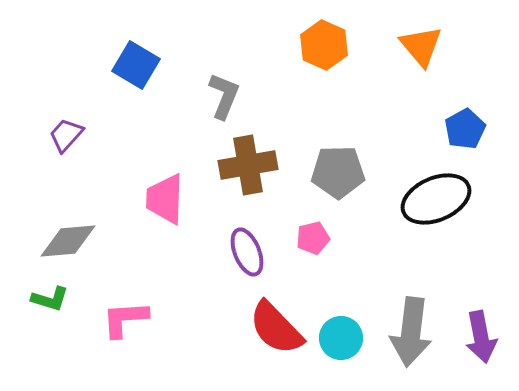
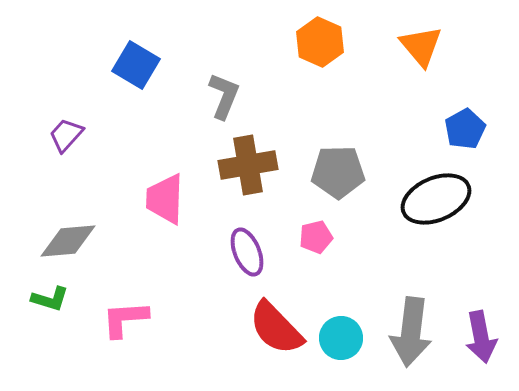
orange hexagon: moved 4 px left, 3 px up
pink pentagon: moved 3 px right, 1 px up
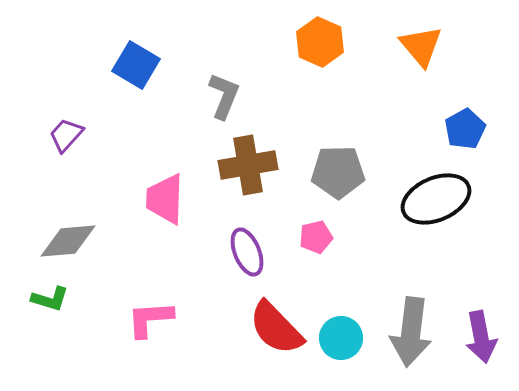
pink L-shape: moved 25 px right
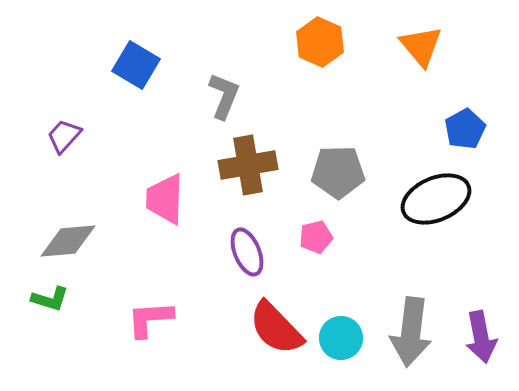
purple trapezoid: moved 2 px left, 1 px down
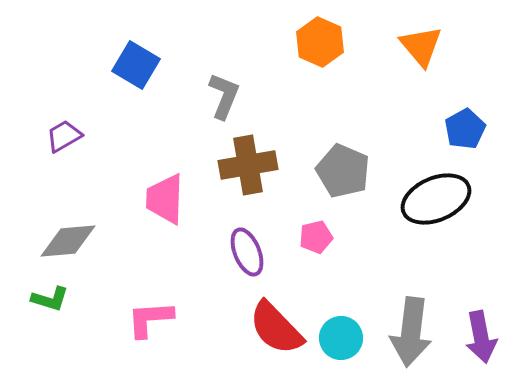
purple trapezoid: rotated 18 degrees clockwise
gray pentagon: moved 5 px right, 1 px up; rotated 24 degrees clockwise
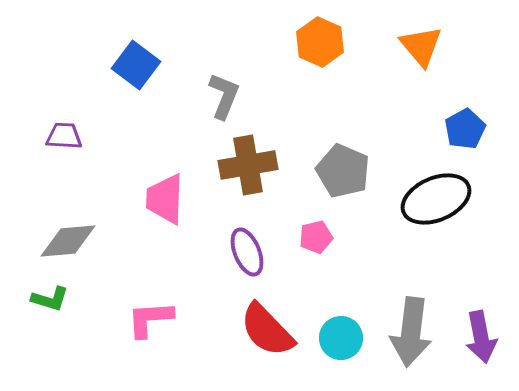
blue square: rotated 6 degrees clockwise
purple trapezoid: rotated 33 degrees clockwise
red semicircle: moved 9 px left, 2 px down
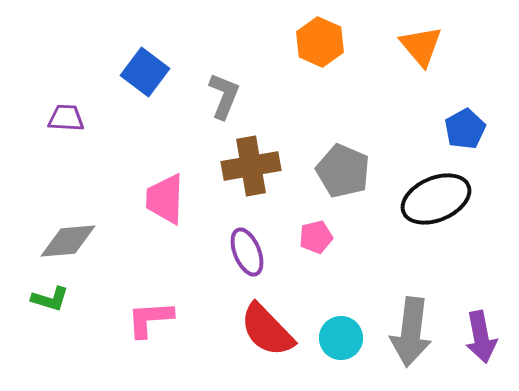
blue square: moved 9 px right, 7 px down
purple trapezoid: moved 2 px right, 18 px up
brown cross: moved 3 px right, 1 px down
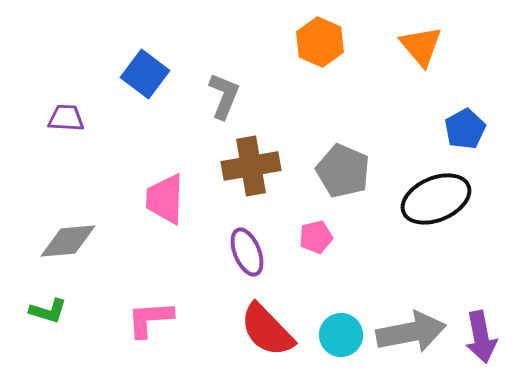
blue square: moved 2 px down
green L-shape: moved 2 px left, 12 px down
gray arrow: rotated 108 degrees counterclockwise
cyan circle: moved 3 px up
